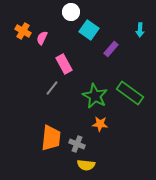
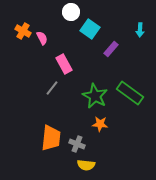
cyan square: moved 1 px right, 1 px up
pink semicircle: rotated 128 degrees clockwise
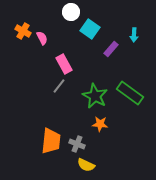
cyan arrow: moved 6 px left, 5 px down
gray line: moved 7 px right, 2 px up
orange trapezoid: moved 3 px down
yellow semicircle: rotated 18 degrees clockwise
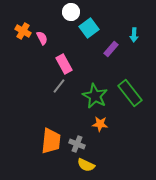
cyan square: moved 1 px left, 1 px up; rotated 18 degrees clockwise
green rectangle: rotated 16 degrees clockwise
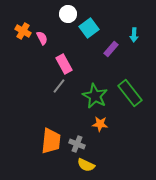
white circle: moved 3 px left, 2 px down
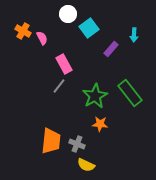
green star: rotated 15 degrees clockwise
